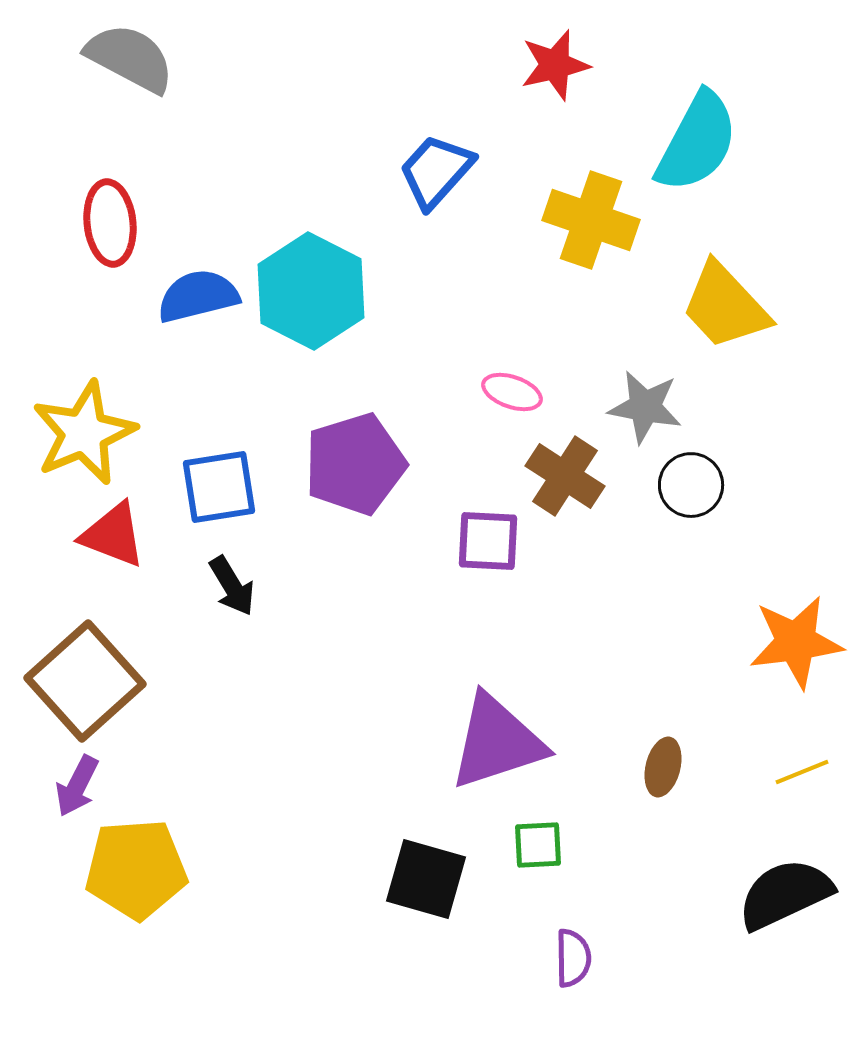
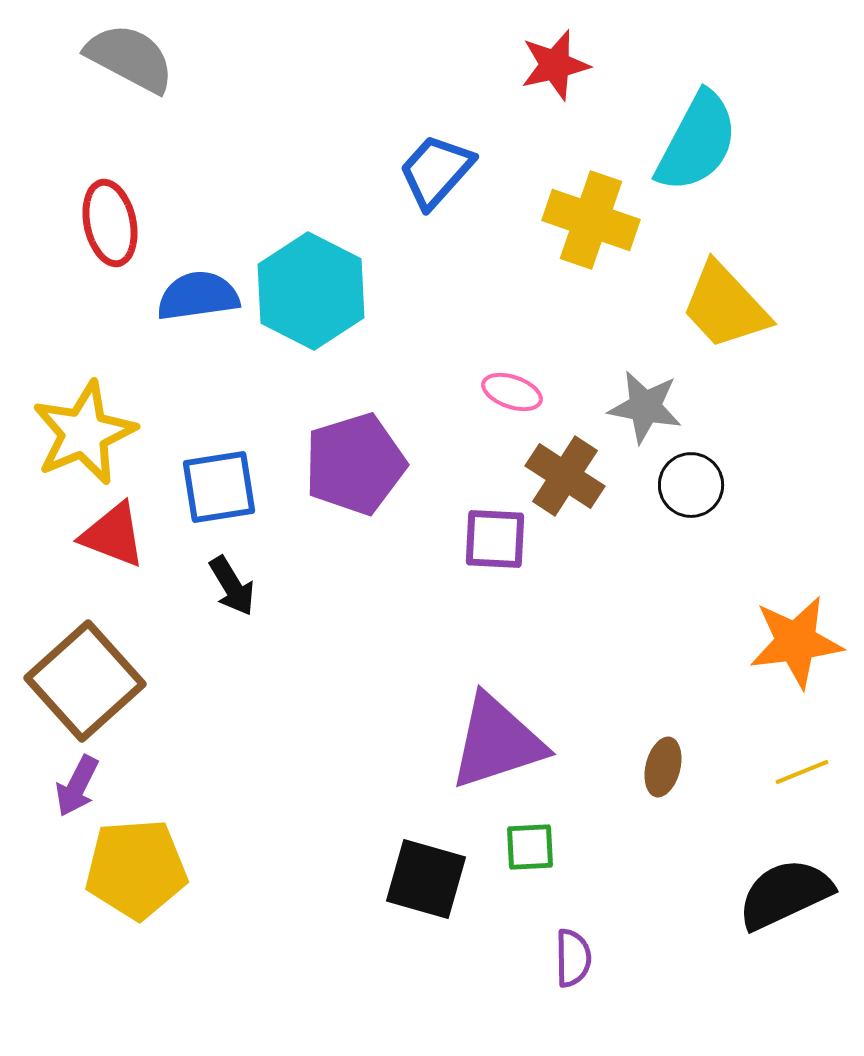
red ellipse: rotated 6 degrees counterclockwise
blue semicircle: rotated 6 degrees clockwise
purple square: moved 7 px right, 2 px up
green square: moved 8 px left, 2 px down
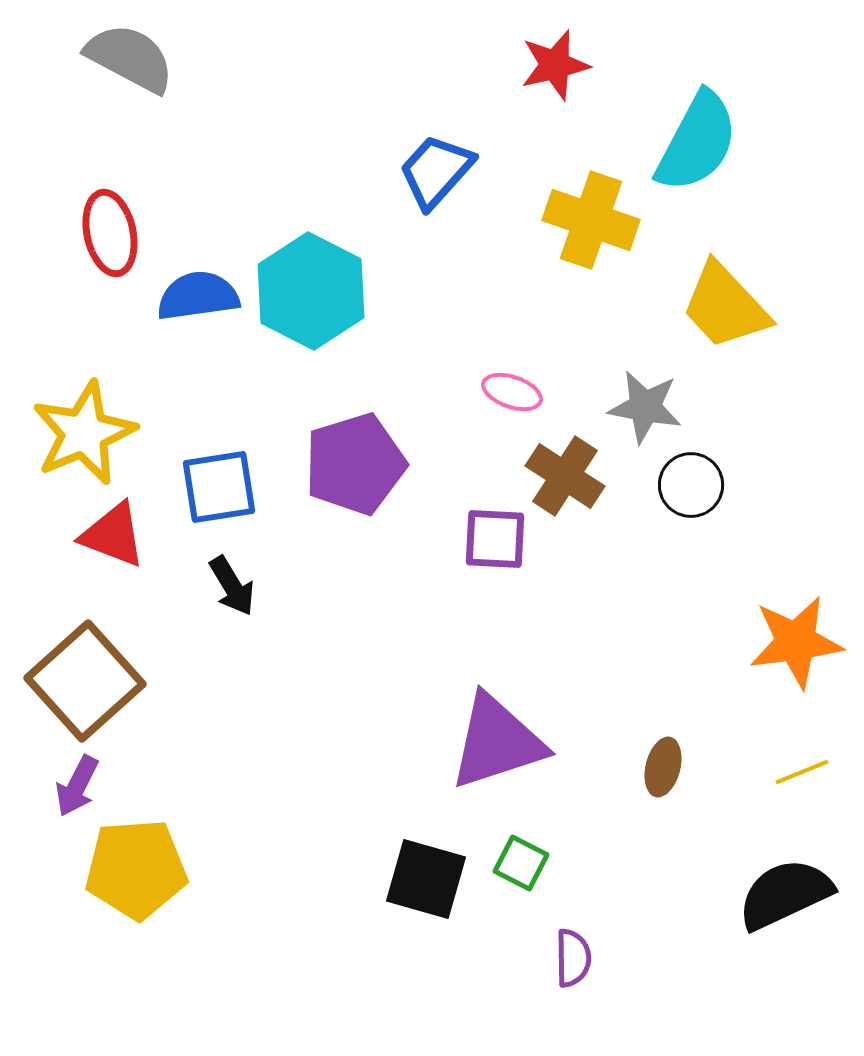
red ellipse: moved 10 px down
green square: moved 9 px left, 16 px down; rotated 30 degrees clockwise
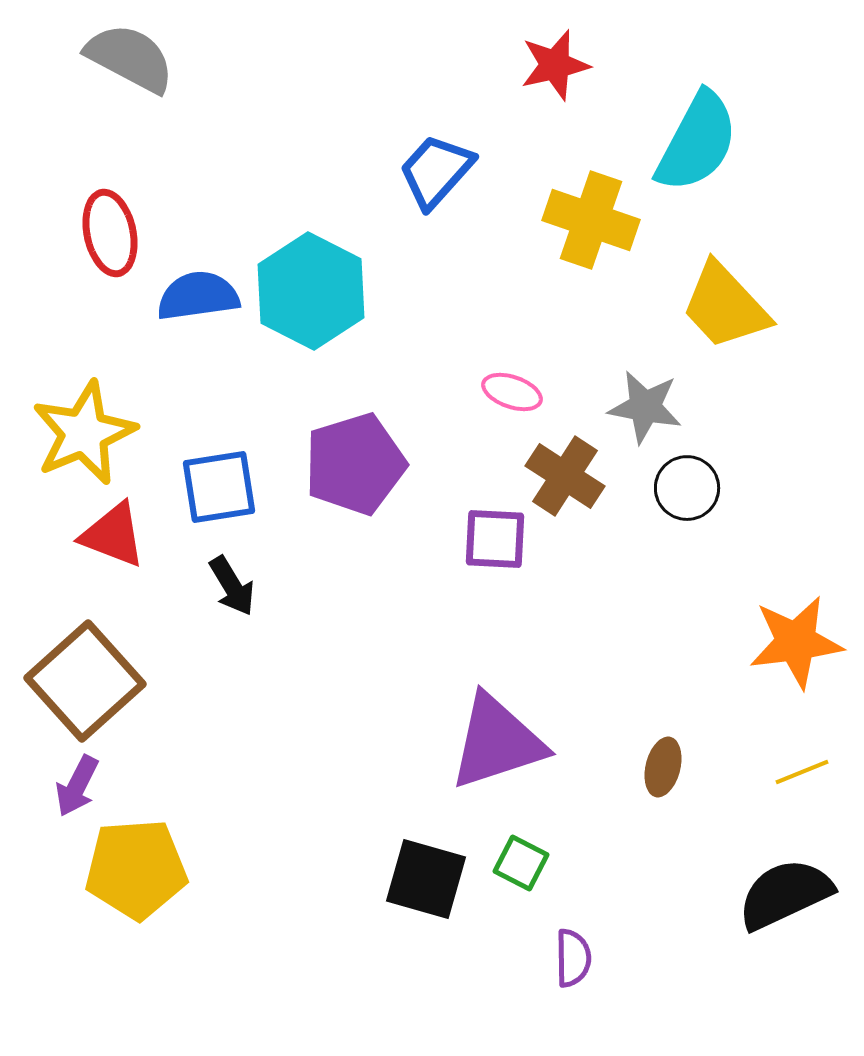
black circle: moved 4 px left, 3 px down
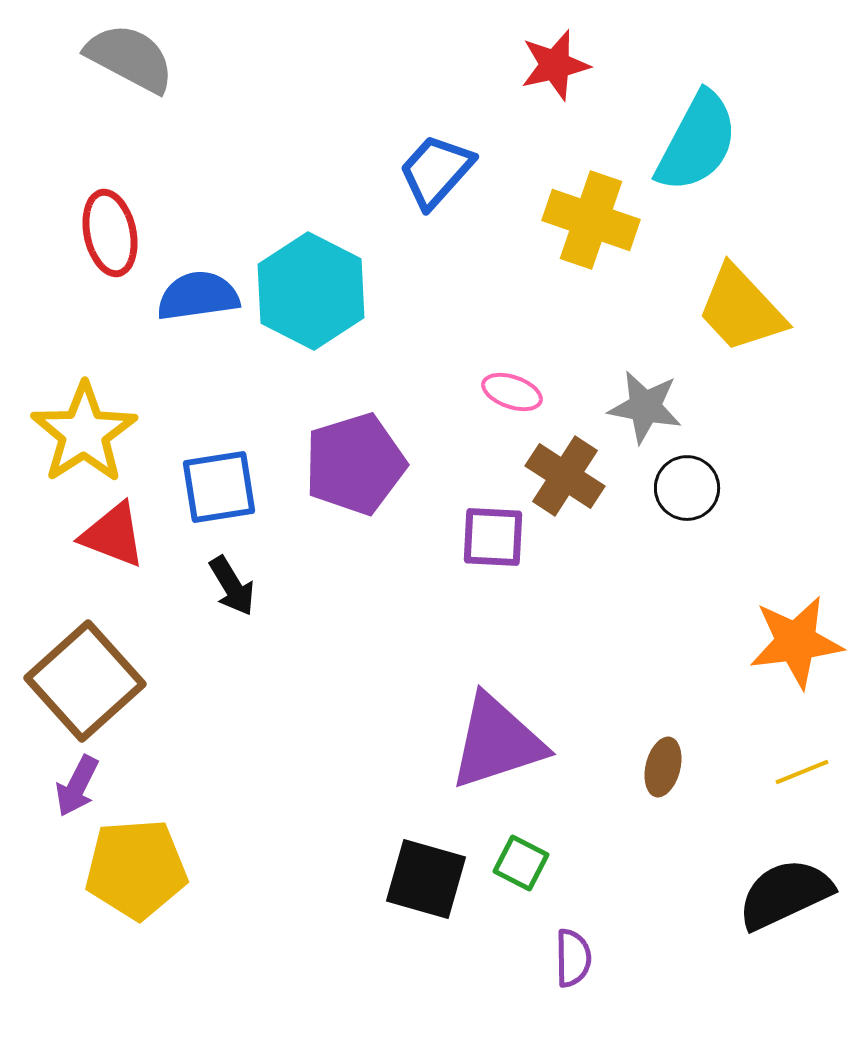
yellow trapezoid: moved 16 px right, 3 px down
yellow star: rotated 10 degrees counterclockwise
purple square: moved 2 px left, 2 px up
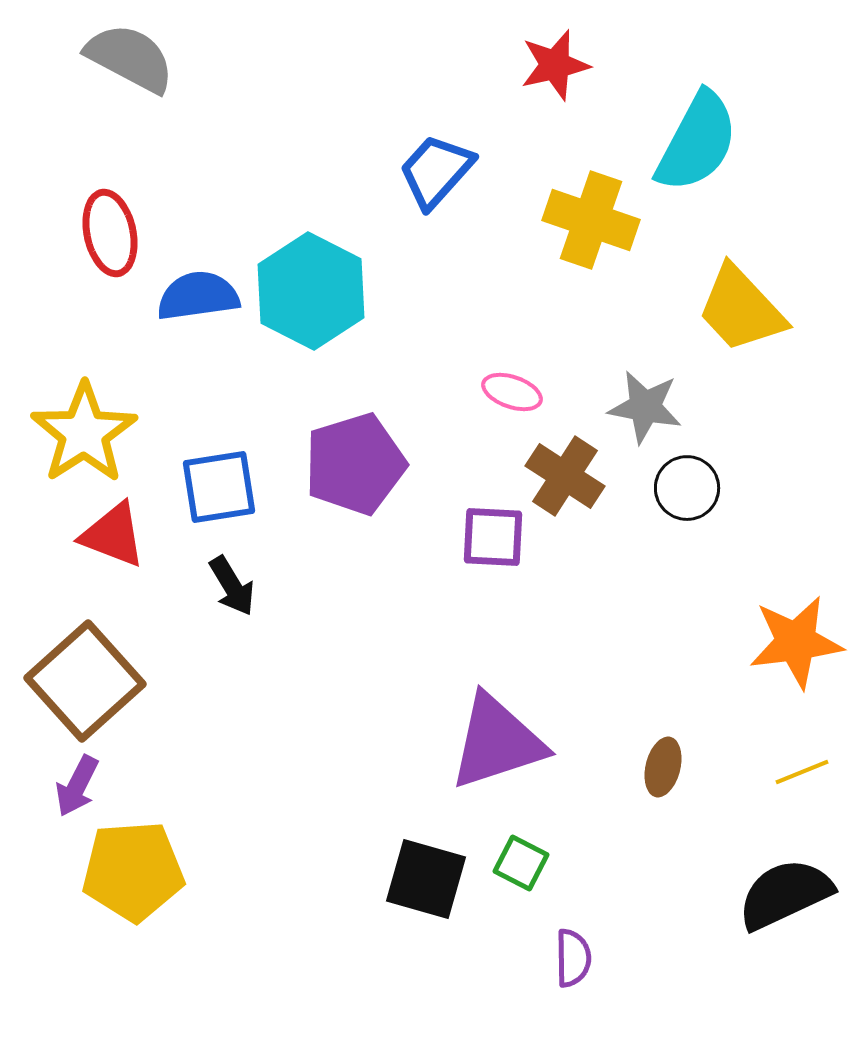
yellow pentagon: moved 3 px left, 2 px down
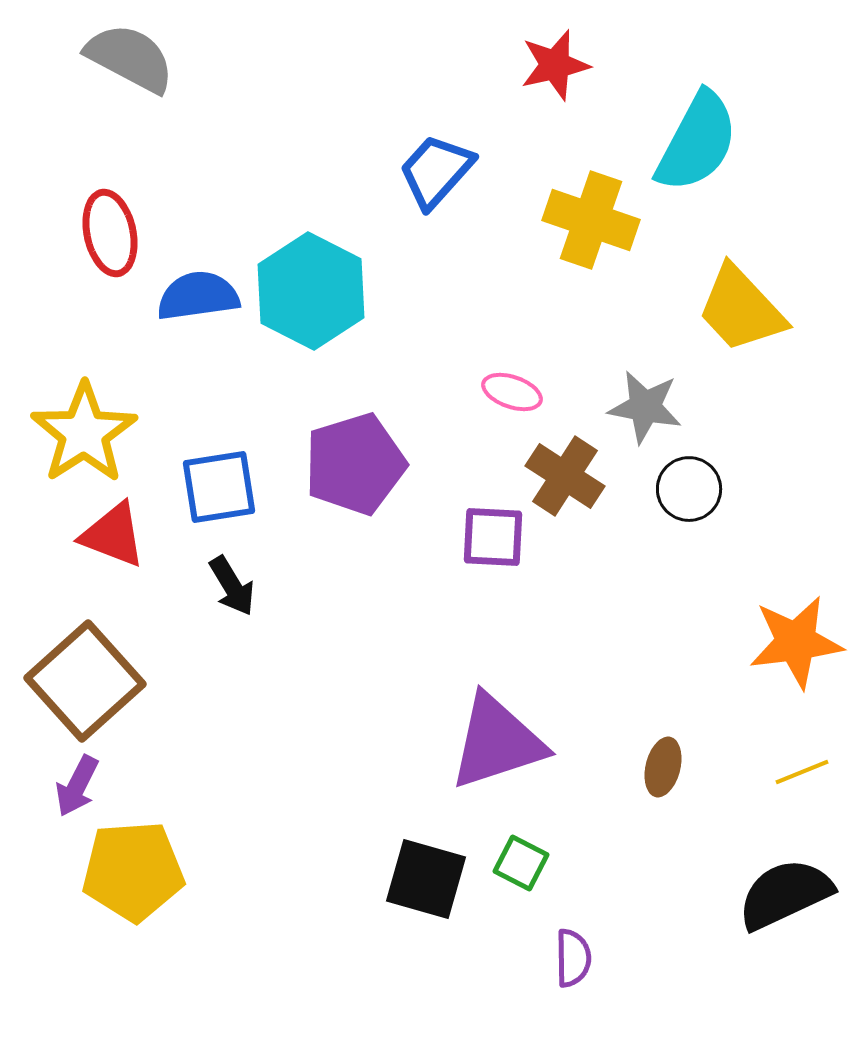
black circle: moved 2 px right, 1 px down
